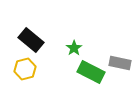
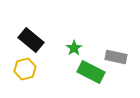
gray rectangle: moved 4 px left, 6 px up
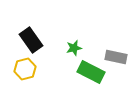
black rectangle: rotated 15 degrees clockwise
green star: rotated 21 degrees clockwise
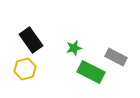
gray rectangle: rotated 15 degrees clockwise
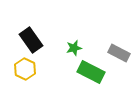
gray rectangle: moved 3 px right, 4 px up
yellow hexagon: rotated 20 degrees counterclockwise
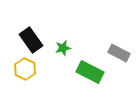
green star: moved 11 px left
green rectangle: moved 1 px left
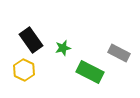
yellow hexagon: moved 1 px left, 1 px down
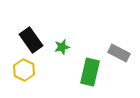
green star: moved 1 px left, 1 px up
green rectangle: rotated 76 degrees clockwise
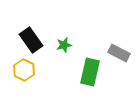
green star: moved 2 px right, 2 px up
